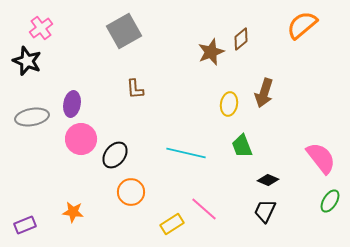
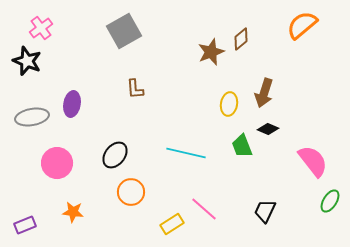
pink circle: moved 24 px left, 24 px down
pink semicircle: moved 8 px left, 3 px down
black diamond: moved 51 px up
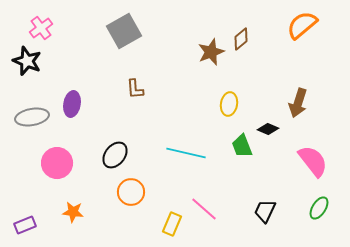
brown arrow: moved 34 px right, 10 px down
green ellipse: moved 11 px left, 7 px down
yellow rectangle: rotated 35 degrees counterclockwise
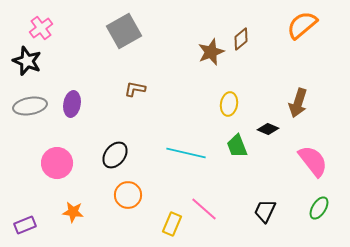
brown L-shape: rotated 105 degrees clockwise
gray ellipse: moved 2 px left, 11 px up
green trapezoid: moved 5 px left
orange circle: moved 3 px left, 3 px down
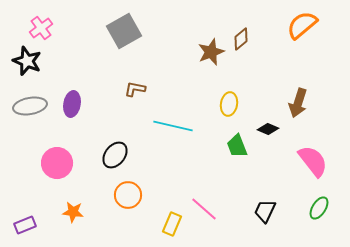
cyan line: moved 13 px left, 27 px up
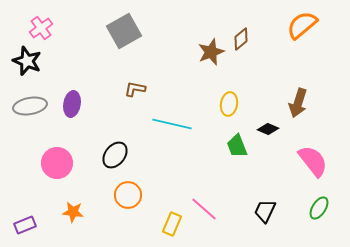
cyan line: moved 1 px left, 2 px up
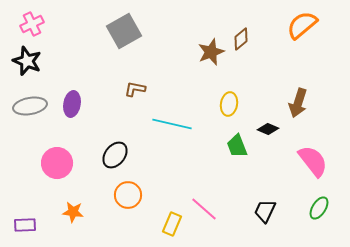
pink cross: moved 9 px left, 4 px up; rotated 10 degrees clockwise
purple rectangle: rotated 20 degrees clockwise
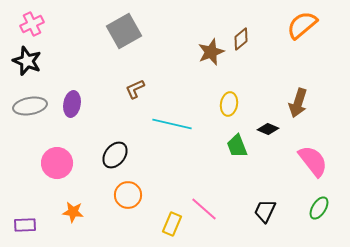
brown L-shape: rotated 35 degrees counterclockwise
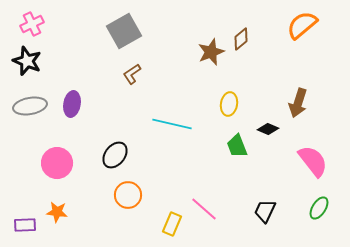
brown L-shape: moved 3 px left, 15 px up; rotated 10 degrees counterclockwise
orange star: moved 16 px left
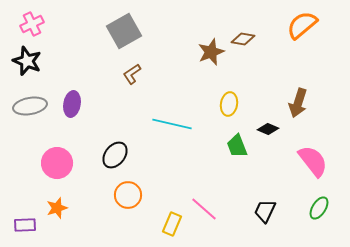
brown diamond: moved 2 px right; rotated 50 degrees clockwise
orange star: moved 4 px up; rotated 25 degrees counterclockwise
